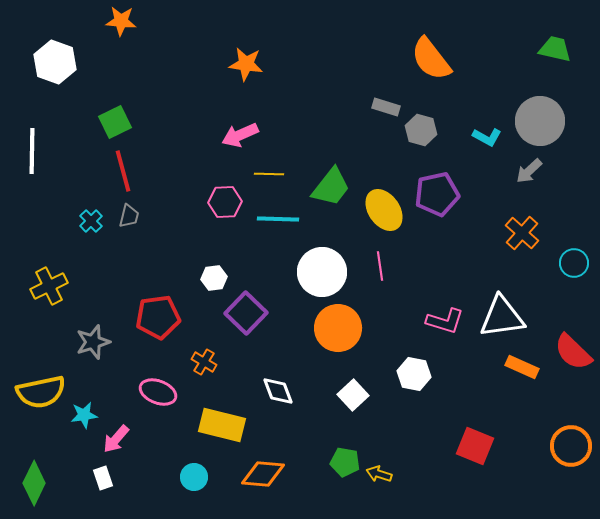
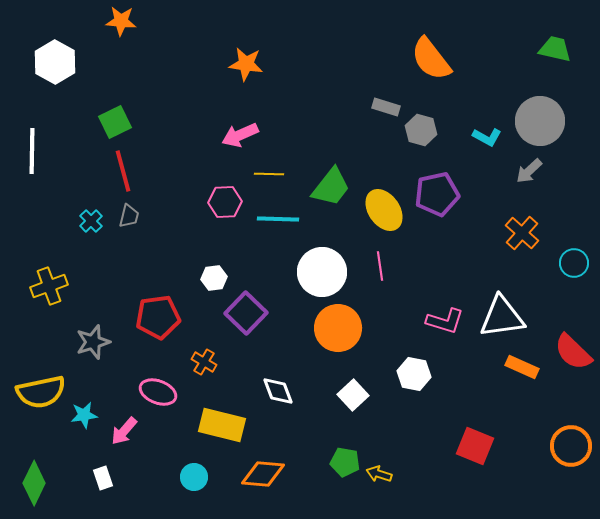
white hexagon at (55, 62): rotated 9 degrees clockwise
yellow cross at (49, 286): rotated 6 degrees clockwise
pink arrow at (116, 439): moved 8 px right, 8 px up
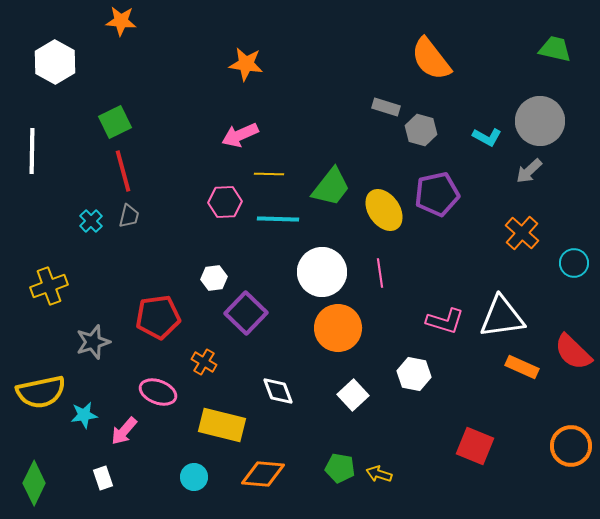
pink line at (380, 266): moved 7 px down
green pentagon at (345, 462): moved 5 px left, 6 px down
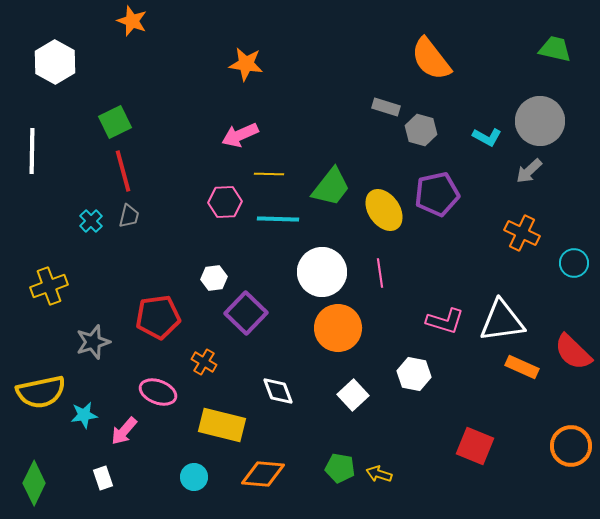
orange star at (121, 21): moved 11 px right; rotated 16 degrees clockwise
orange cross at (522, 233): rotated 16 degrees counterclockwise
white triangle at (502, 317): moved 4 px down
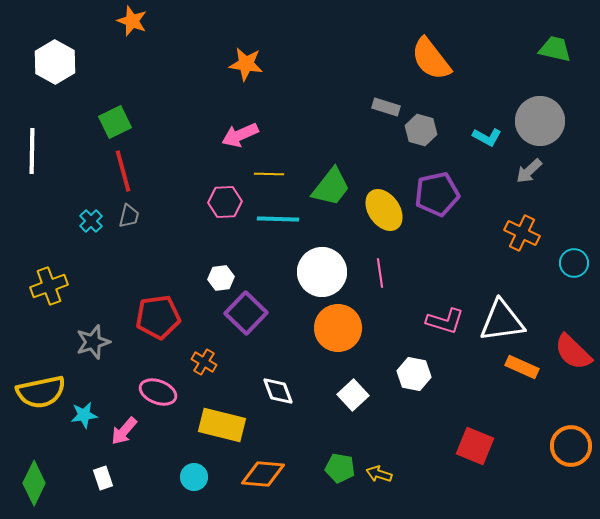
white hexagon at (214, 278): moved 7 px right
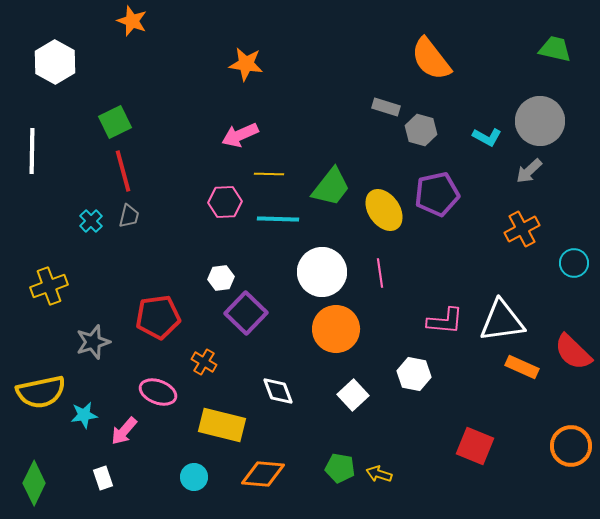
orange cross at (522, 233): moved 4 px up; rotated 36 degrees clockwise
pink L-shape at (445, 321): rotated 12 degrees counterclockwise
orange circle at (338, 328): moved 2 px left, 1 px down
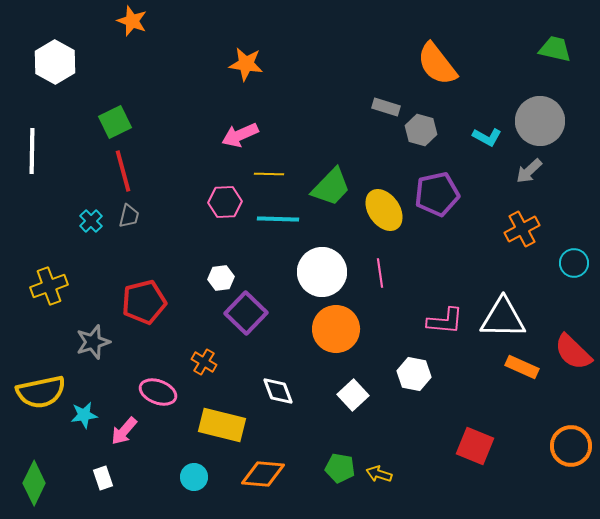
orange semicircle at (431, 59): moved 6 px right, 5 px down
green trapezoid at (331, 187): rotated 6 degrees clockwise
red pentagon at (158, 317): moved 14 px left, 15 px up; rotated 6 degrees counterclockwise
white triangle at (502, 321): moved 1 px right, 3 px up; rotated 9 degrees clockwise
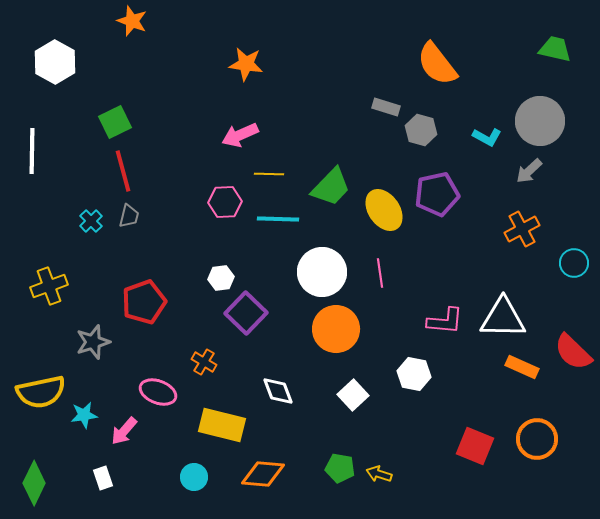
red pentagon at (144, 302): rotated 6 degrees counterclockwise
orange circle at (571, 446): moved 34 px left, 7 px up
